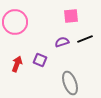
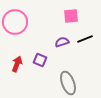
gray ellipse: moved 2 px left
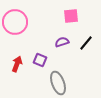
black line: moved 1 px right, 4 px down; rotated 28 degrees counterclockwise
gray ellipse: moved 10 px left
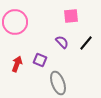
purple semicircle: rotated 64 degrees clockwise
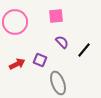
pink square: moved 15 px left
black line: moved 2 px left, 7 px down
red arrow: rotated 42 degrees clockwise
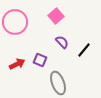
pink square: rotated 35 degrees counterclockwise
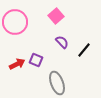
purple square: moved 4 px left
gray ellipse: moved 1 px left
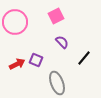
pink square: rotated 14 degrees clockwise
black line: moved 8 px down
